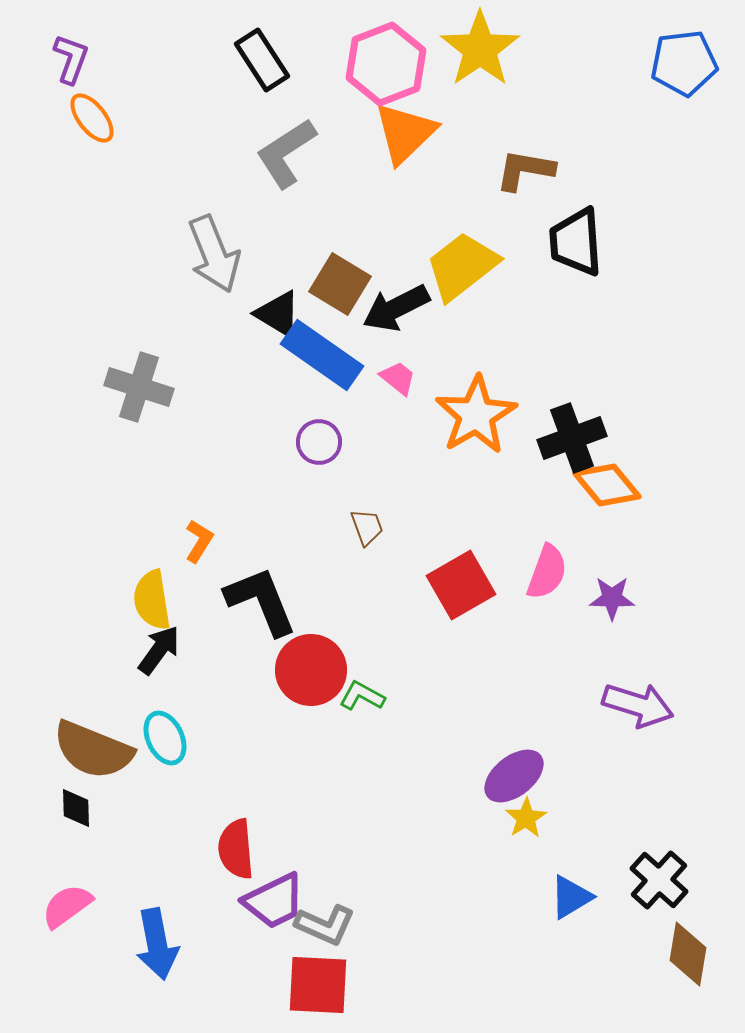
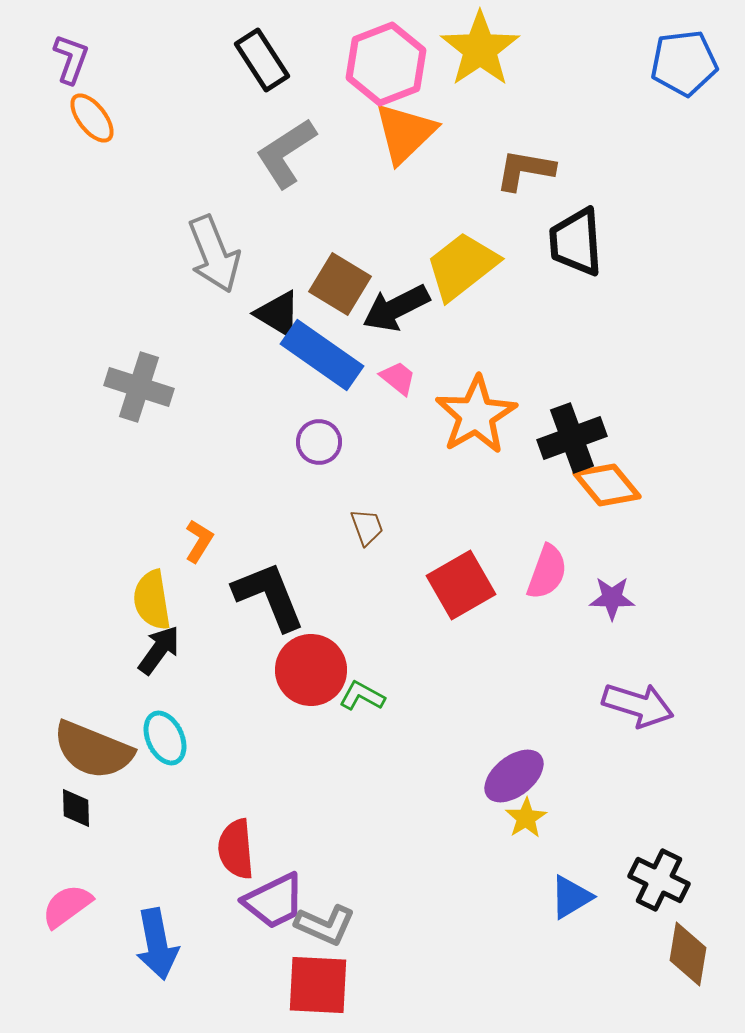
black L-shape at (261, 601): moved 8 px right, 5 px up
black cross at (659, 880): rotated 16 degrees counterclockwise
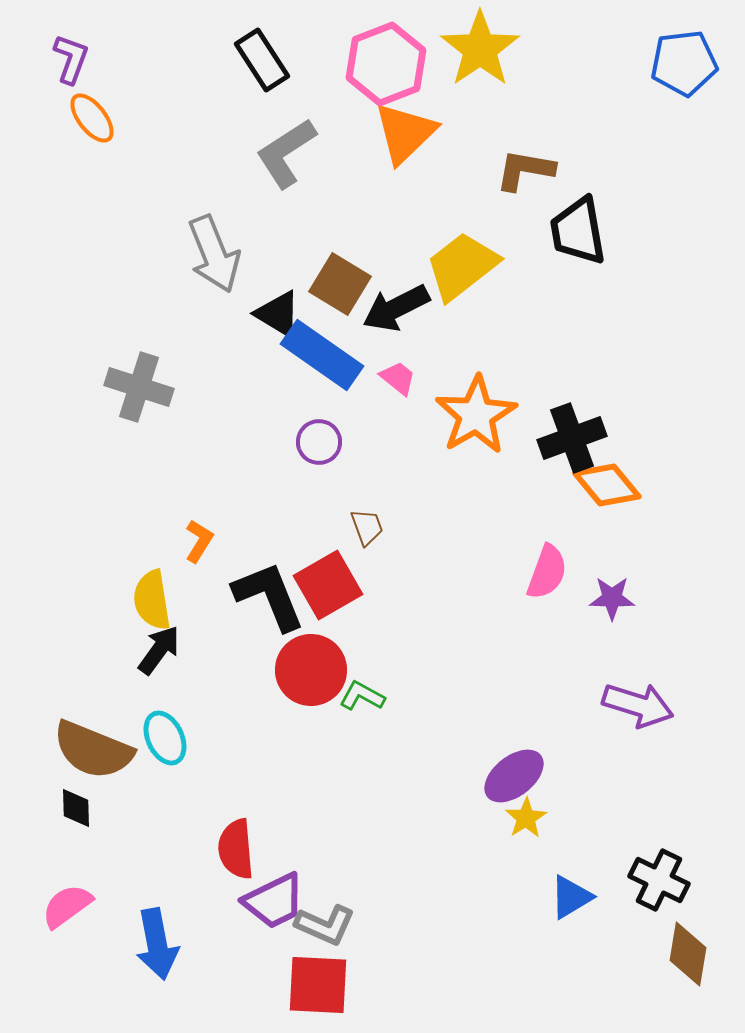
black trapezoid at (576, 242): moved 2 px right, 11 px up; rotated 6 degrees counterclockwise
red square at (461, 585): moved 133 px left
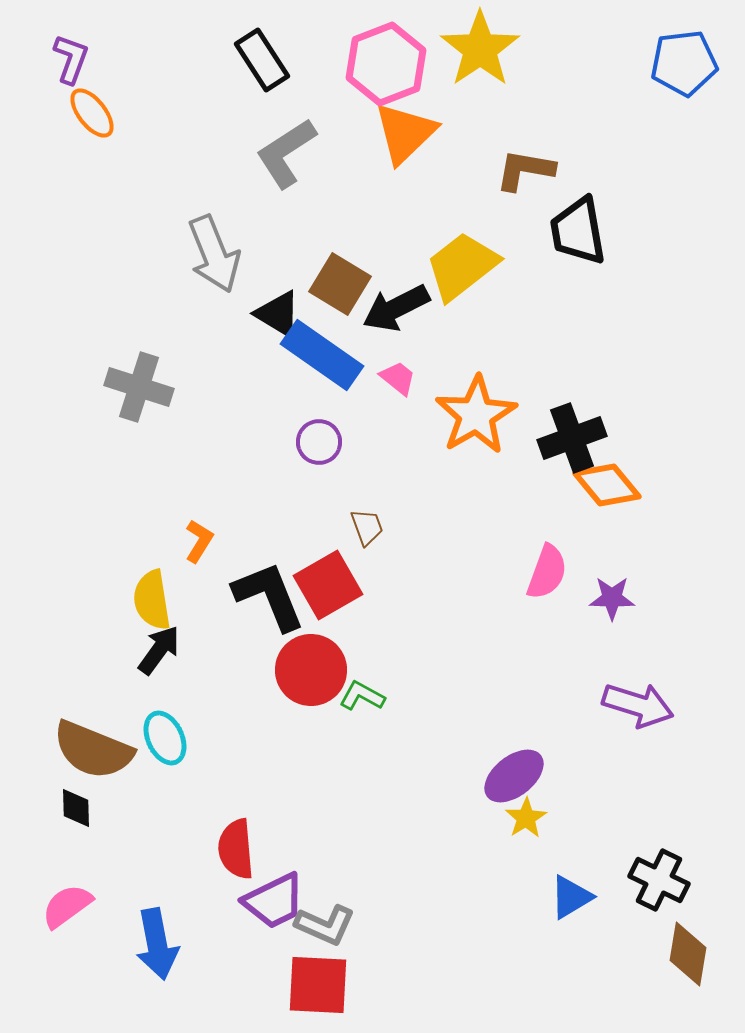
orange ellipse at (92, 118): moved 5 px up
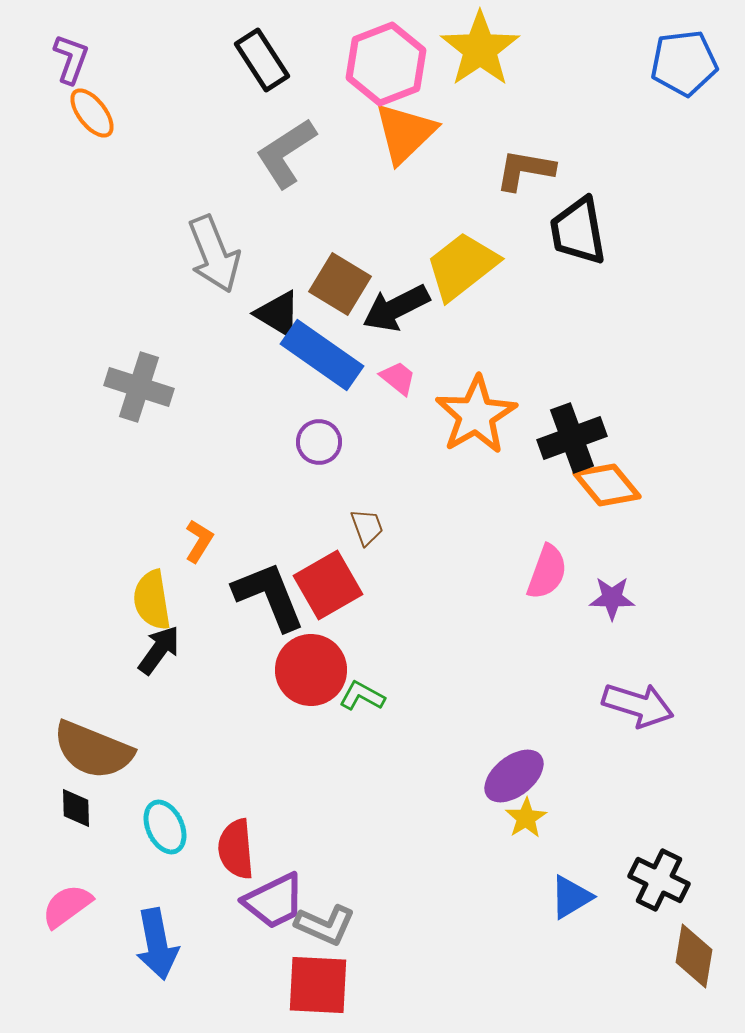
cyan ellipse at (165, 738): moved 89 px down
brown diamond at (688, 954): moved 6 px right, 2 px down
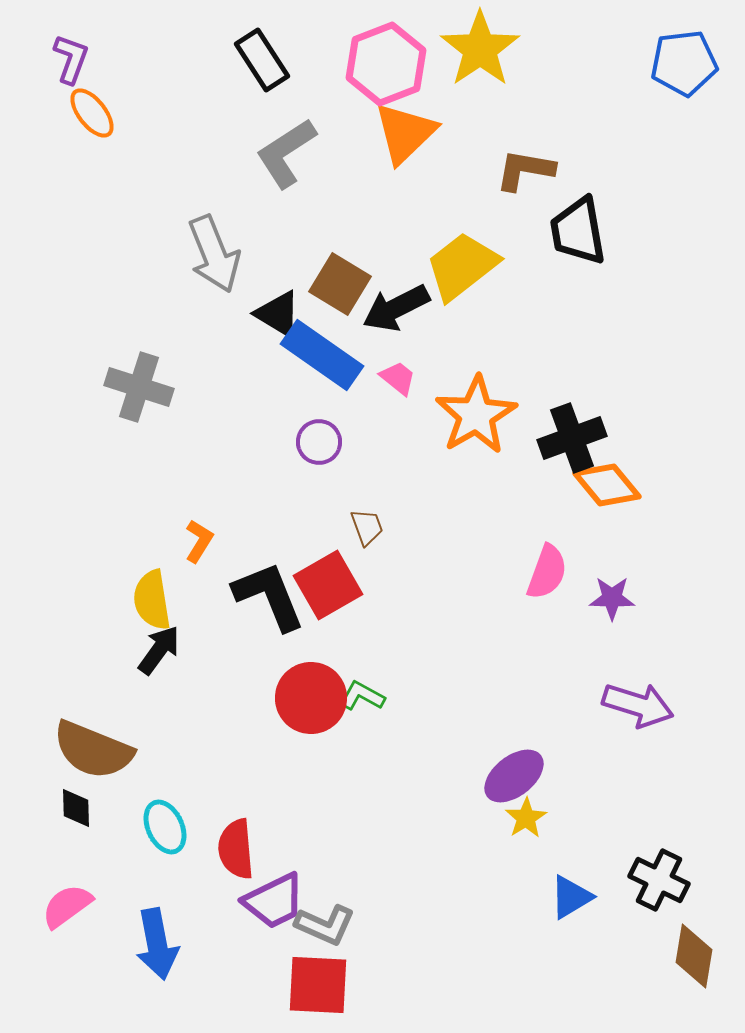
red circle at (311, 670): moved 28 px down
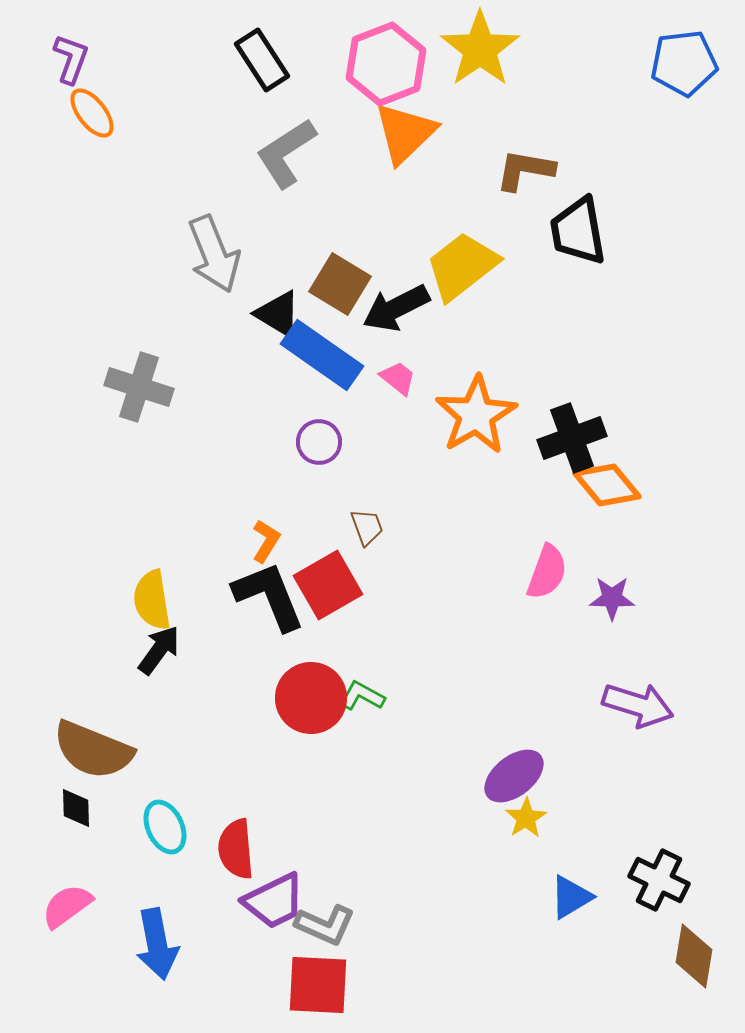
orange L-shape at (199, 541): moved 67 px right
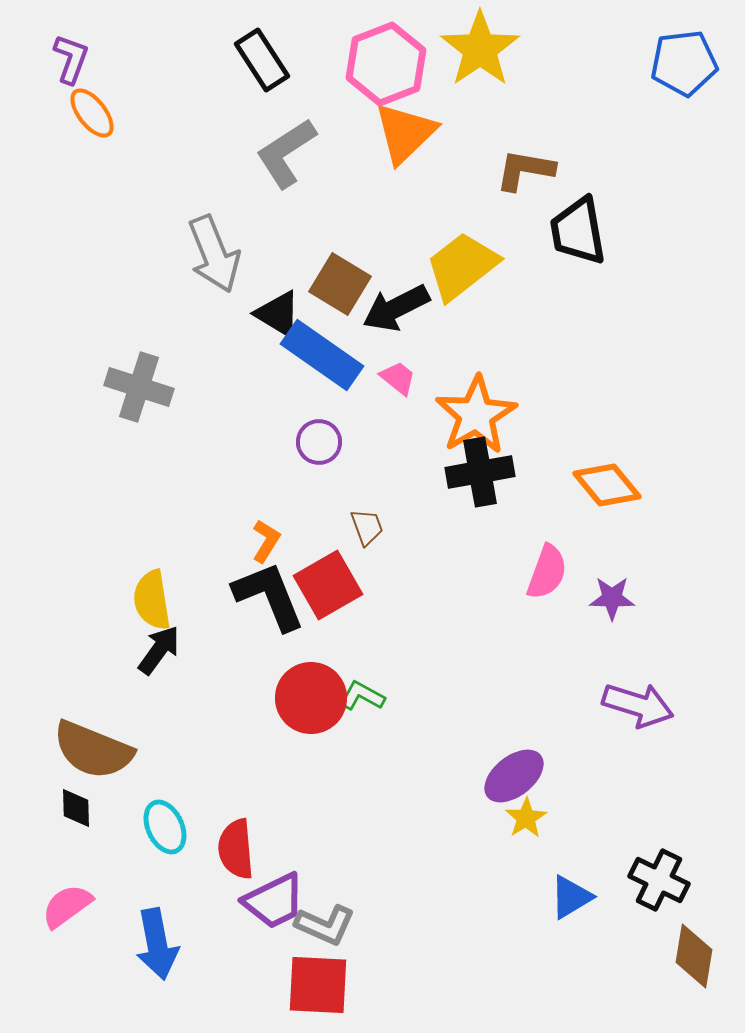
black cross at (572, 438): moved 92 px left, 34 px down; rotated 10 degrees clockwise
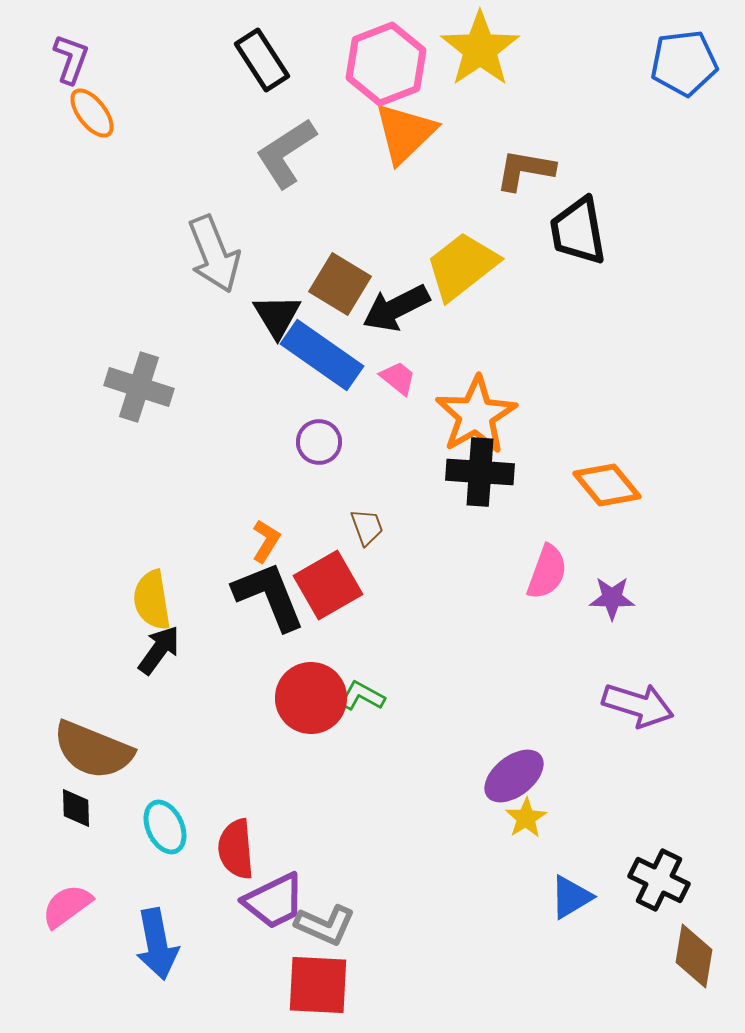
black triangle at (278, 314): moved 1 px left, 2 px down; rotated 28 degrees clockwise
black cross at (480, 472): rotated 14 degrees clockwise
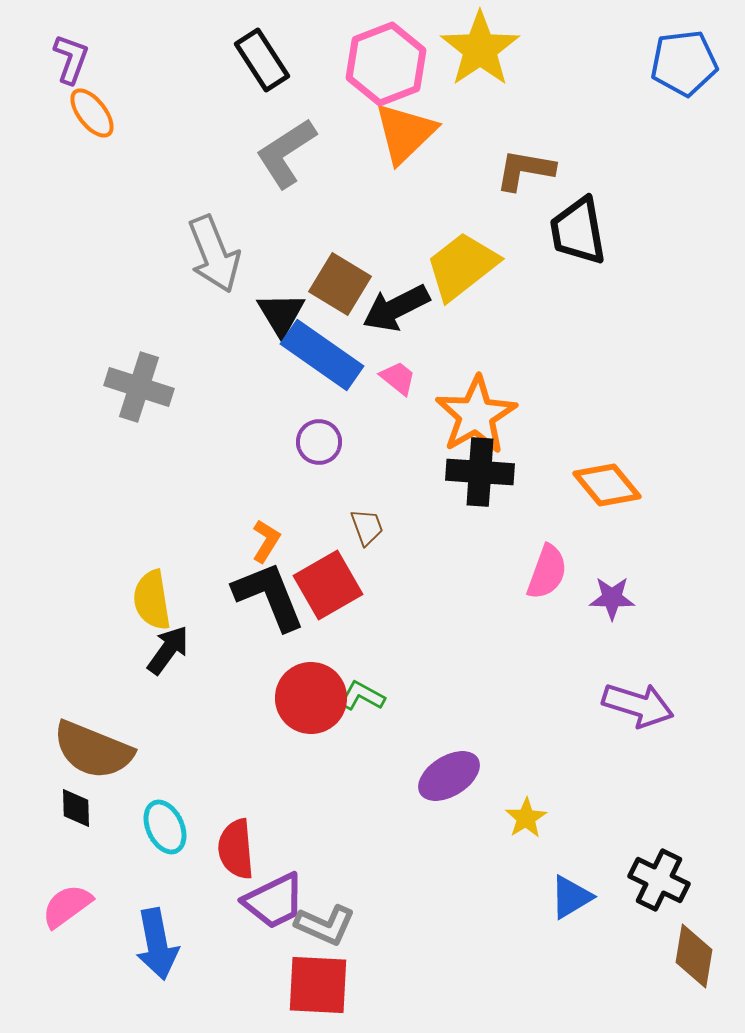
black triangle at (277, 316): moved 4 px right, 2 px up
black arrow at (159, 650): moved 9 px right
purple ellipse at (514, 776): moved 65 px left; rotated 6 degrees clockwise
